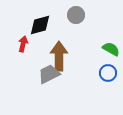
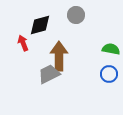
red arrow: moved 1 px up; rotated 35 degrees counterclockwise
green semicircle: rotated 18 degrees counterclockwise
blue circle: moved 1 px right, 1 px down
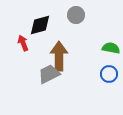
green semicircle: moved 1 px up
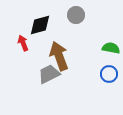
brown arrow: rotated 20 degrees counterclockwise
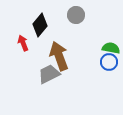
black diamond: rotated 35 degrees counterclockwise
blue circle: moved 12 px up
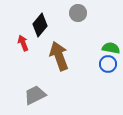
gray circle: moved 2 px right, 2 px up
blue circle: moved 1 px left, 2 px down
gray trapezoid: moved 14 px left, 21 px down
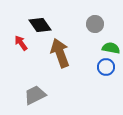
gray circle: moved 17 px right, 11 px down
black diamond: rotated 75 degrees counterclockwise
red arrow: moved 2 px left; rotated 14 degrees counterclockwise
brown arrow: moved 1 px right, 3 px up
blue circle: moved 2 px left, 3 px down
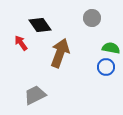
gray circle: moved 3 px left, 6 px up
brown arrow: rotated 40 degrees clockwise
